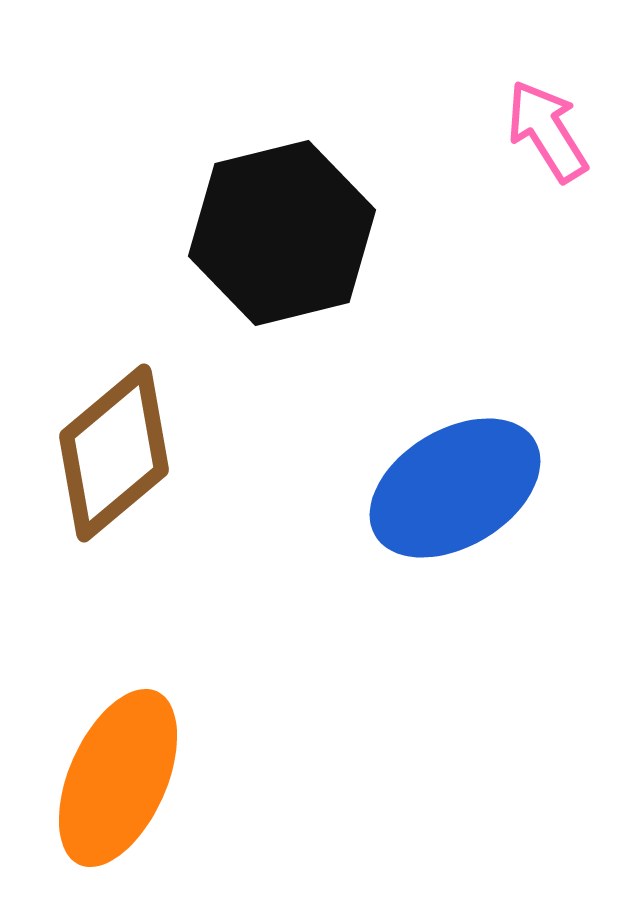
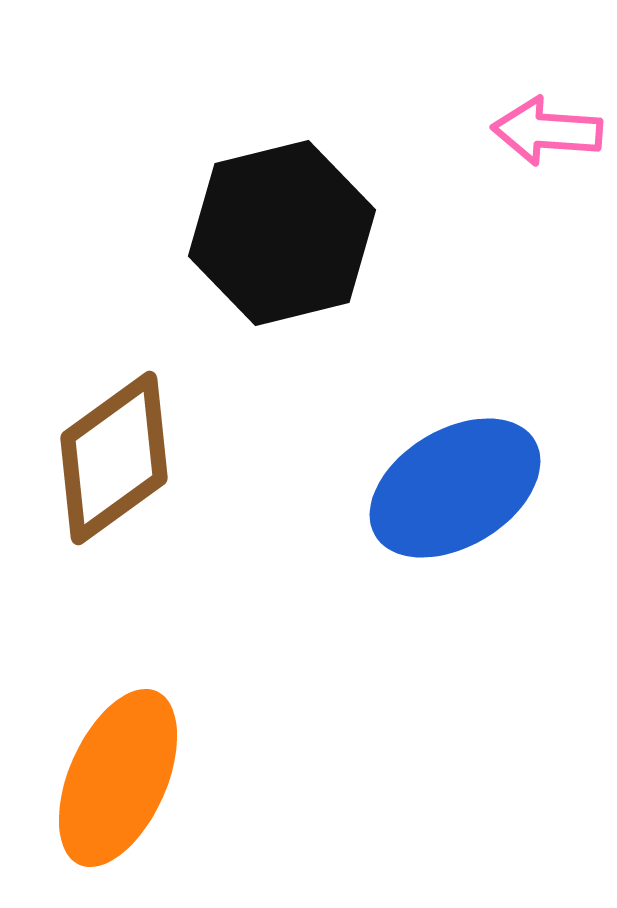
pink arrow: rotated 54 degrees counterclockwise
brown diamond: moved 5 px down; rotated 4 degrees clockwise
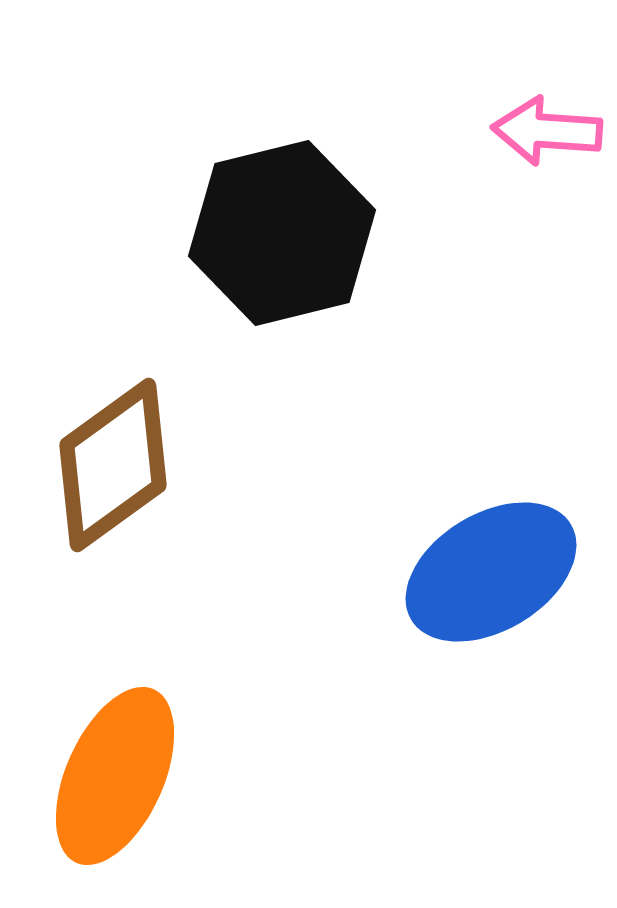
brown diamond: moved 1 px left, 7 px down
blue ellipse: moved 36 px right, 84 px down
orange ellipse: moved 3 px left, 2 px up
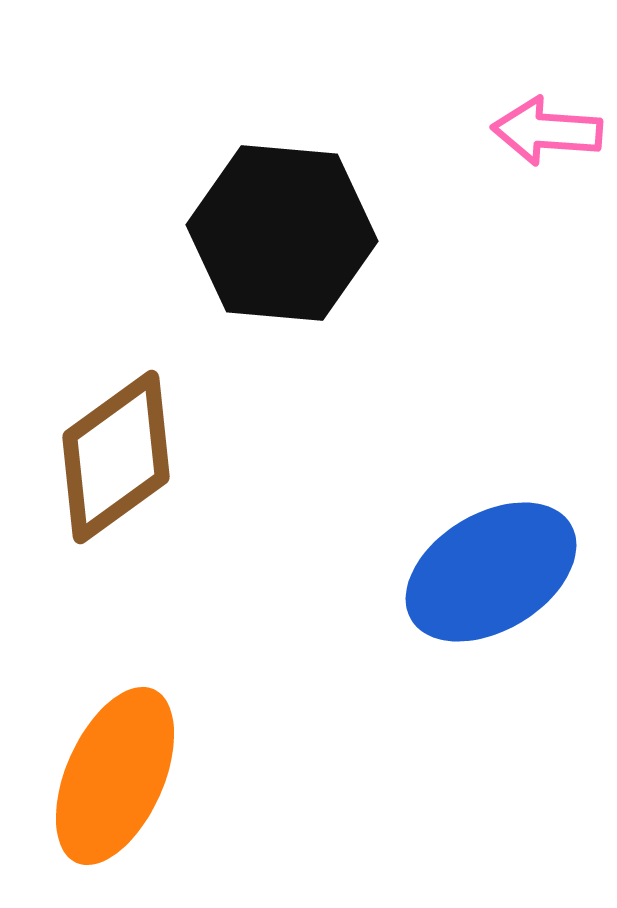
black hexagon: rotated 19 degrees clockwise
brown diamond: moved 3 px right, 8 px up
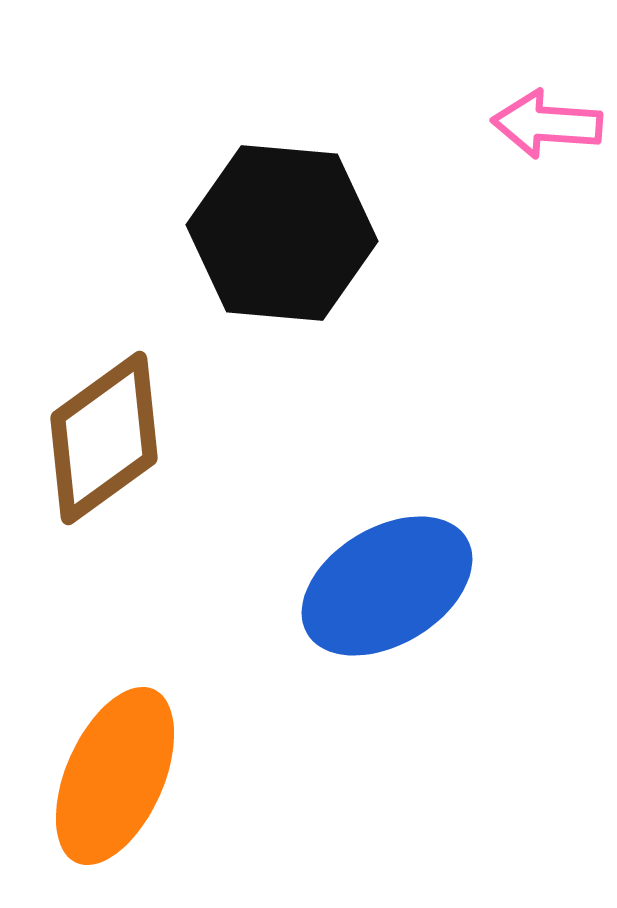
pink arrow: moved 7 px up
brown diamond: moved 12 px left, 19 px up
blue ellipse: moved 104 px left, 14 px down
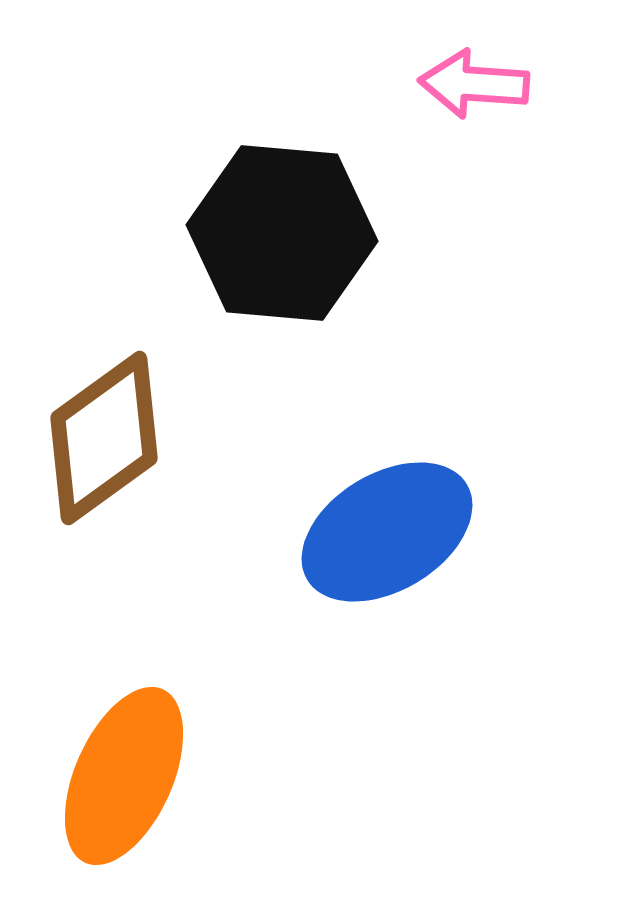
pink arrow: moved 73 px left, 40 px up
blue ellipse: moved 54 px up
orange ellipse: moved 9 px right
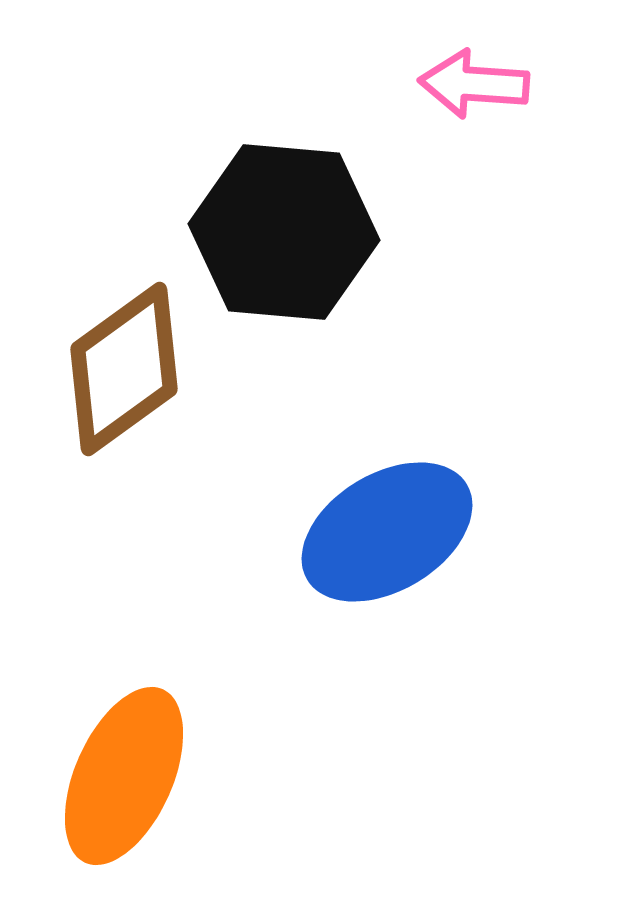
black hexagon: moved 2 px right, 1 px up
brown diamond: moved 20 px right, 69 px up
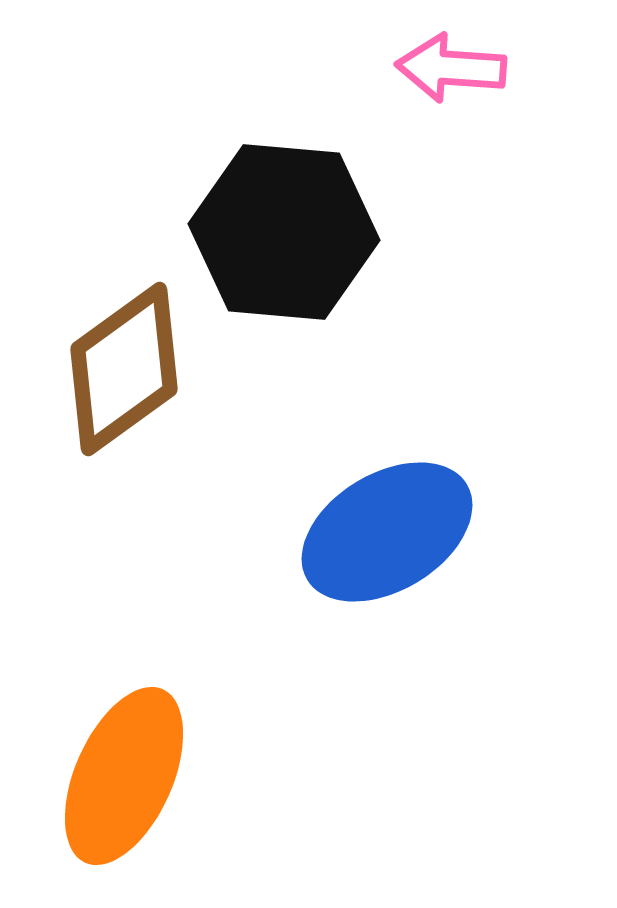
pink arrow: moved 23 px left, 16 px up
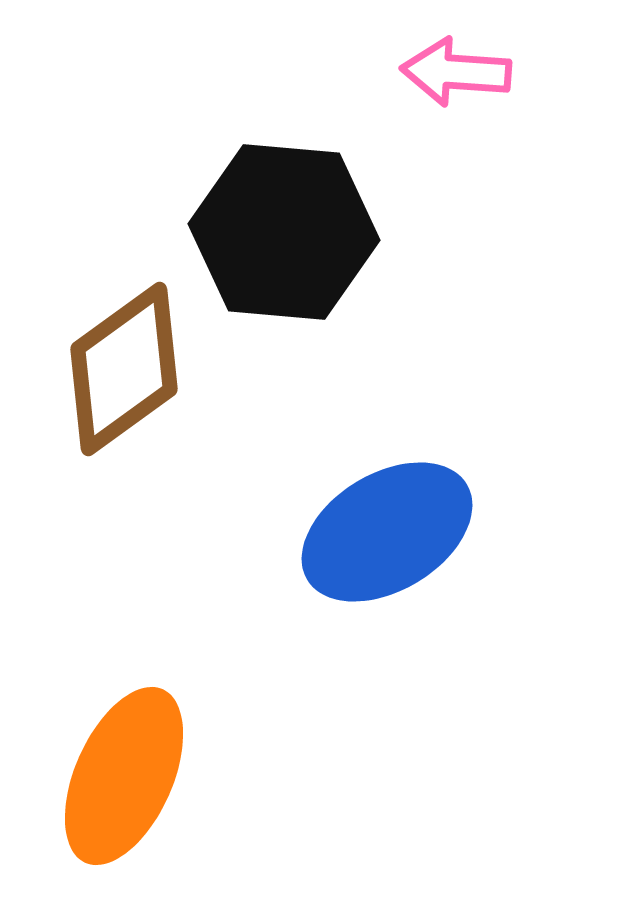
pink arrow: moved 5 px right, 4 px down
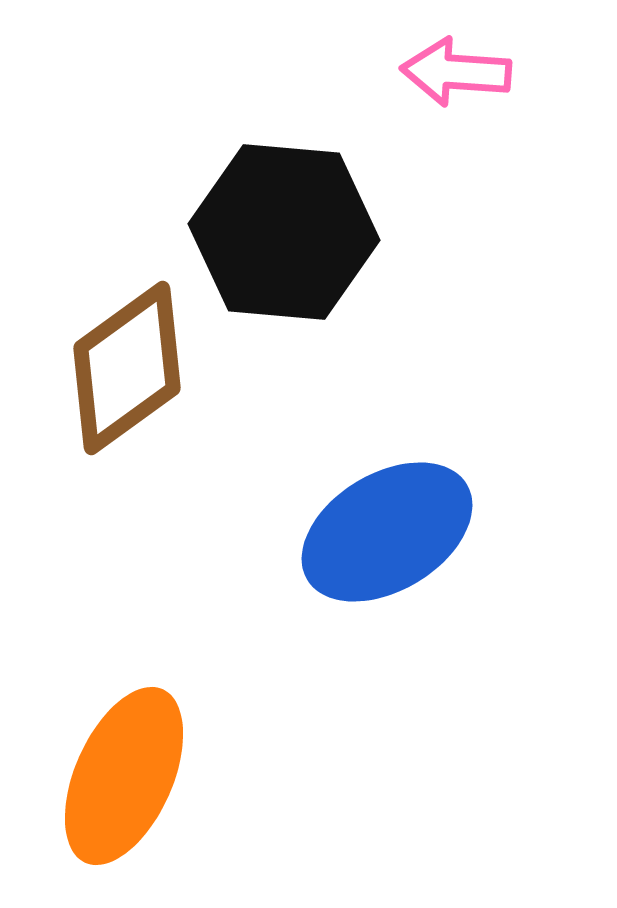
brown diamond: moved 3 px right, 1 px up
